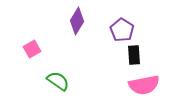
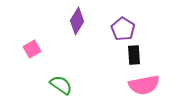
purple pentagon: moved 1 px right, 1 px up
green semicircle: moved 3 px right, 4 px down
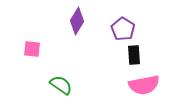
pink square: rotated 36 degrees clockwise
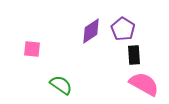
purple diamond: moved 14 px right, 10 px down; rotated 24 degrees clockwise
pink semicircle: moved 1 px up; rotated 140 degrees counterclockwise
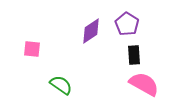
purple pentagon: moved 4 px right, 5 px up
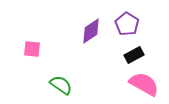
black rectangle: rotated 66 degrees clockwise
